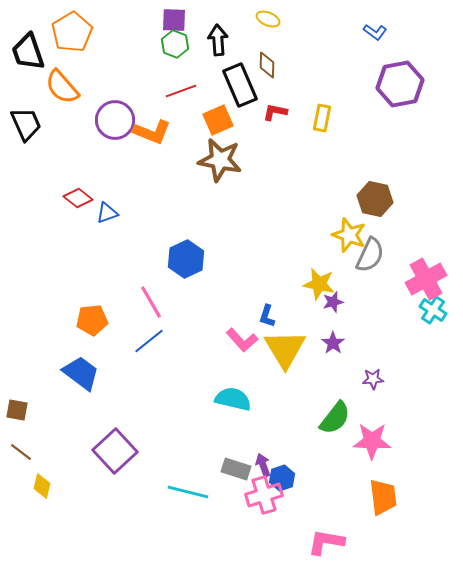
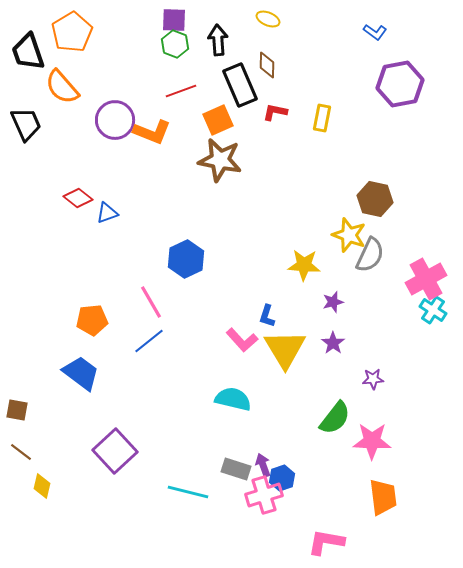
yellow star at (319, 284): moved 15 px left, 19 px up; rotated 8 degrees counterclockwise
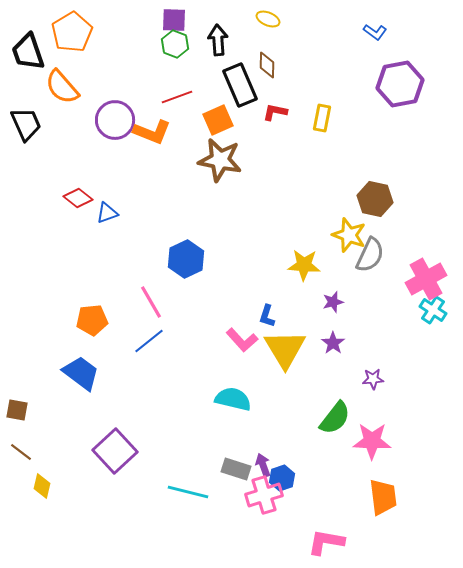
red line at (181, 91): moved 4 px left, 6 px down
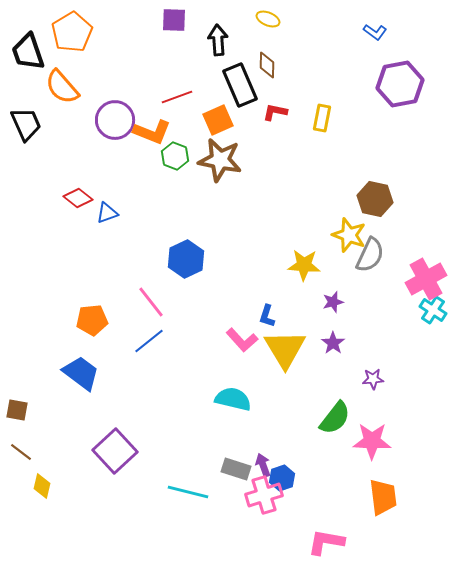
green hexagon at (175, 44): moved 112 px down
pink line at (151, 302): rotated 8 degrees counterclockwise
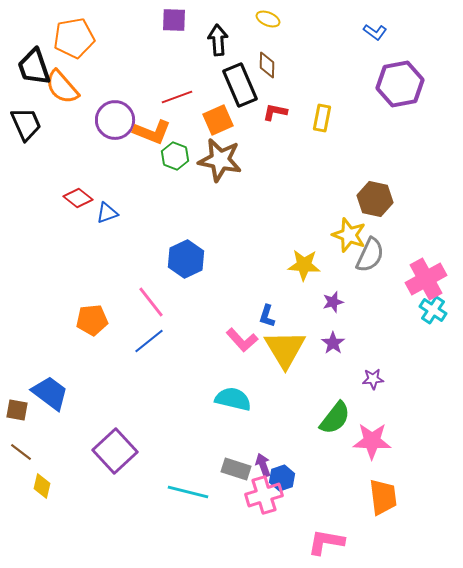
orange pentagon at (72, 32): moved 2 px right, 6 px down; rotated 21 degrees clockwise
black trapezoid at (28, 52): moved 6 px right, 15 px down
blue trapezoid at (81, 373): moved 31 px left, 20 px down
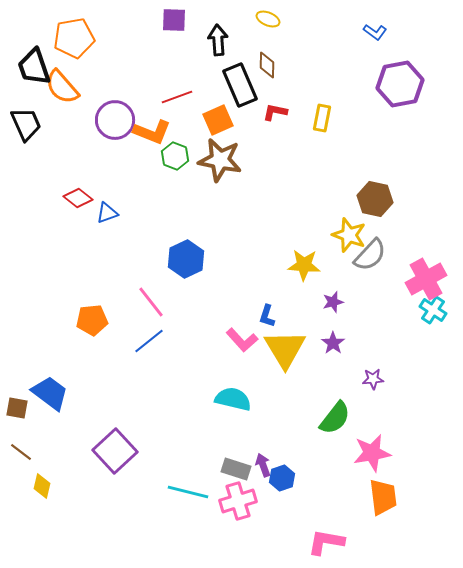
gray semicircle at (370, 255): rotated 18 degrees clockwise
brown square at (17, 410): moved 2 px up
pink star at (372, 441): moved 12 px down; rotated 12 degrees counterclockwise
pink cross at (264, 495): moved 26 px left, 6 px down
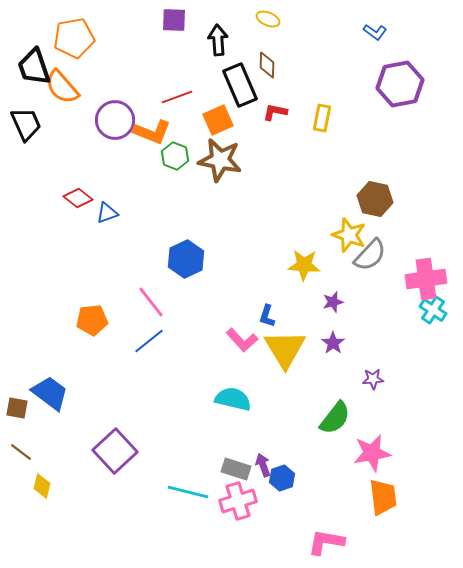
pink cross at (426, 279): rotated 21 degrees clockwise
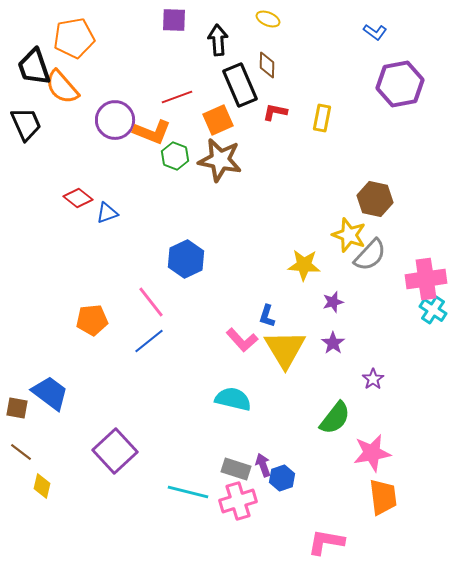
purple star at (373, 379): rotated 30 degrees counterclockwise
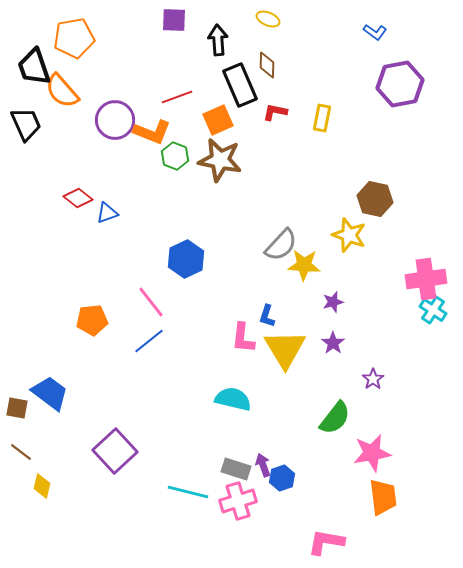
orange semicircle at (62, 87): moved 4 px down
gray semicircle at (370, 255): moved 89 px left, 10 px up
pink L-shape at (242, 340): moved 1 px right, 2 px up; rotated 48 degrees clockwise
